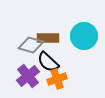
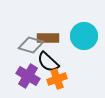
purple cross: rotated 20 degrees counterclockwise
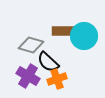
brown rectangle: moved 15 px right, 7 px up
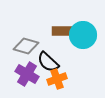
cyan circle: moved 1 px left, 1 px up
gray diamond: moved 5 px left, 1 px down
purple cross: moved 1 px left, 2 px up
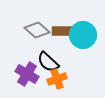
gray diamond: moved 11 px right, 16 px up; rotated 25 degrees clockwise
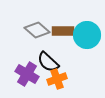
cyan circle: moved 4 px right
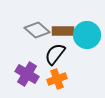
black semicircle: moved 7 px right, 8 px up; rotated 85 degrees clockwise
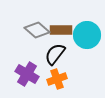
brown rectangle: moved 2 px left, 1 px up
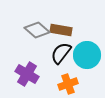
brown rectangle: rotated 10 degrees clockwise
cyan circle: moved 20 px down
black semicircle: moved 6 px right, 1 px up
orange cross: moved 11 px right, 5 px down
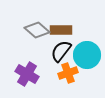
brown rectangle: rotated 10 degrees counterclockwise
black semicircle: moved 2 px up
orange cross: moved 11 px up
